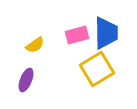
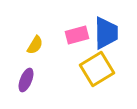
yellow semicircle: rotated 24 degrees counterclockwise
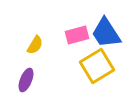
blue trapezoid: rotated 148 degrees clockwise
yellow square: moved 3 px up
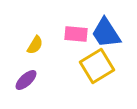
pink rectangle: moved 1 px left, 1 px up; rotated 20 degrees clockwise
purple ellipse: rotated 25 degrees clockwise
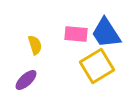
yellow semicircle: rotated 48 degrees counterclockwise
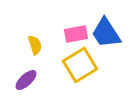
pink rectangle: rotated 15 degrees counterclockwise
yellow square: moved 17 px left, 1 px up
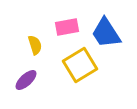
pink rectangle: moved 9 px left, 7 px up
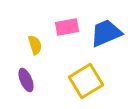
blue trapezoid: rotated 100 degrees clockwise
yellow square: moved 6 px right, 16 px down
purple ellipse: rotated 70 degrees counterclockwise
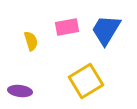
blue trapezoid: moved 3 px up; rotated 36 degrees counterclockwise
yellow semicircle: moved 4 px left, 4 px up
purple ellipse: moved 6 px left, 11 px down; rotated 60 degrees counterclockwise
